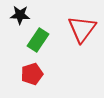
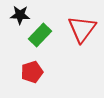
green rectangle: moved 2 px right, 5 px up; rotated 10 degrees clockwise
red pentagon: moved 2 px up
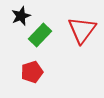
black star: moved 1 px right, 1 px down; rotated 24 degrees counterclockwise
red triangle: moved 1 px down
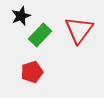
red triangle: moved 3 px left
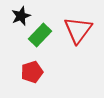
red triangle: moved 1 px left
